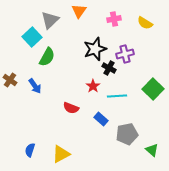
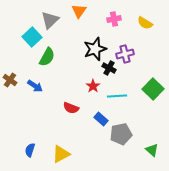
blue arrow: rotated 21 degrees counterclockwise
gray pentagon: moved 6 px left
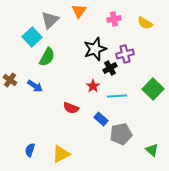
black cross: moved 1 px right; rotated 32 degrees clockwise
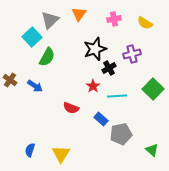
orange triangle: moved 3 px down
purple cross: moved 7 px right
black cross: moved 1 px left
yellow triangle: rotated 30 degrees counterclockwise
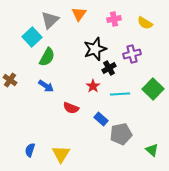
blue arrow: moved 11 px right
cyan line: moved 3 px right, 2 px up
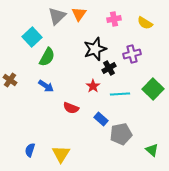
gray triangle: moved 7 px right, 4 px up
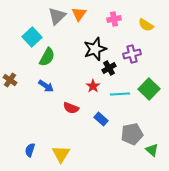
yellow semicircle: moved 1 px right, 2 px down
green square: moved 4 px left
gray pentagon: moved 11 px right
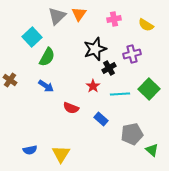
blue semicircle: rotated 120 degrees counterclockwise
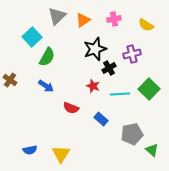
orange triangle: moved 4 px right, 6 px down; rotated 21 degrees clockwise
red star: rotated 16 degrees counterclockwise
